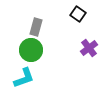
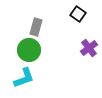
green circle: moved 2 px left
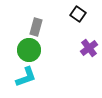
cyan L-shape: moved 2 px right, 1 px up
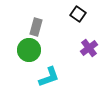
cyan L-shape: moved 23 px right
